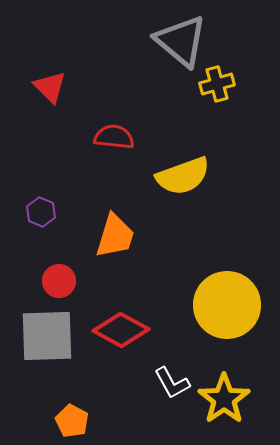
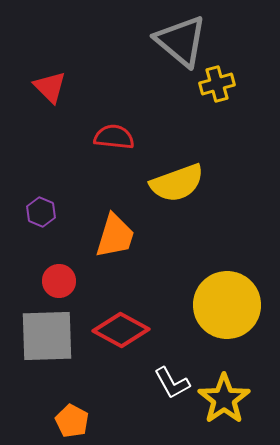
yellow semicircle: moved 6 px left, 7 px down
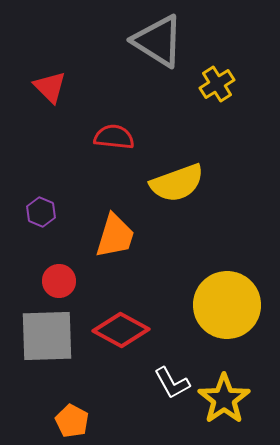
gray triangle: moved 23 px left; rotated 8 degrees counterclockwise
yellow cross: rotated 16 degrees counterclockwise
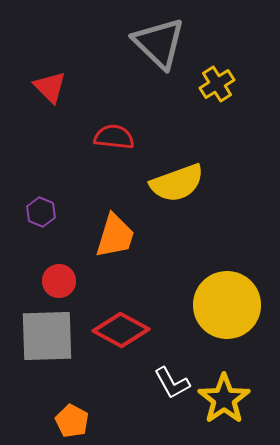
gray triangle: moved 1 px right, 2 px down; rotated 12 degrees clockwise
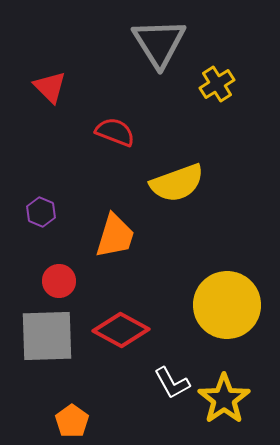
gray triangle: rotated 14 degrees clockwise
red semicircle: moved 1 px right, 5 px up; rotated 15 degrees clockwise
orange pentagon: rotated 8 degrees clockwise
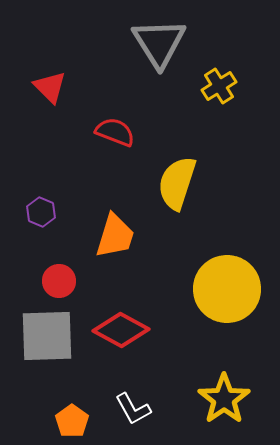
yellow cross: moved 2 px right, 2 px down
yellow semicircle: rotated 128 degrees clockwise
yellow circle: moved 16 px up
white L-shape: moved 39 px left, 26 px down
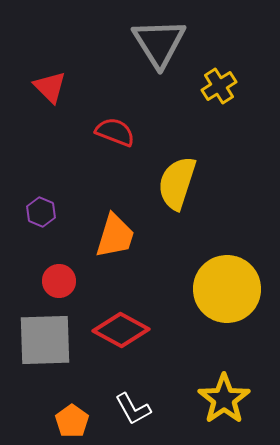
gray square: moved 2 px left, 4 px down
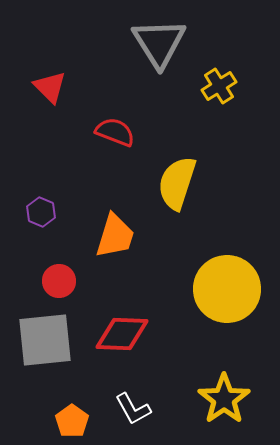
red diamond: moved 1 px right, 4 px down; rotated 26 degrees counterclockwise
gray square: rotated 4 degrees counterclockwise
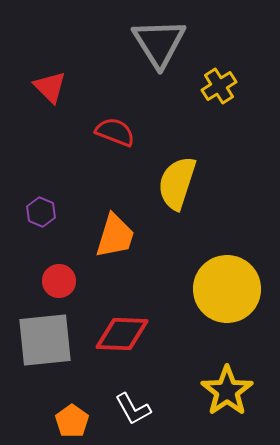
yellow star: moved 3 px right, 8 px up
